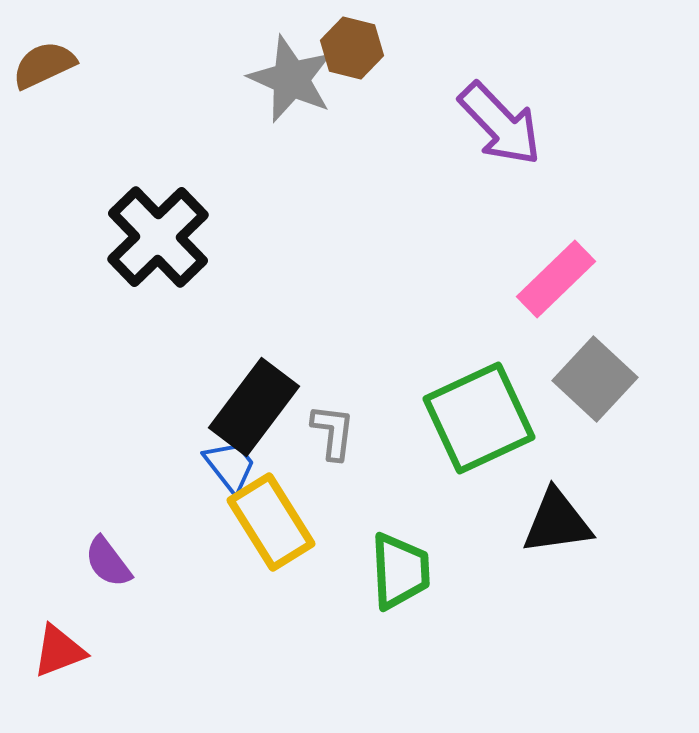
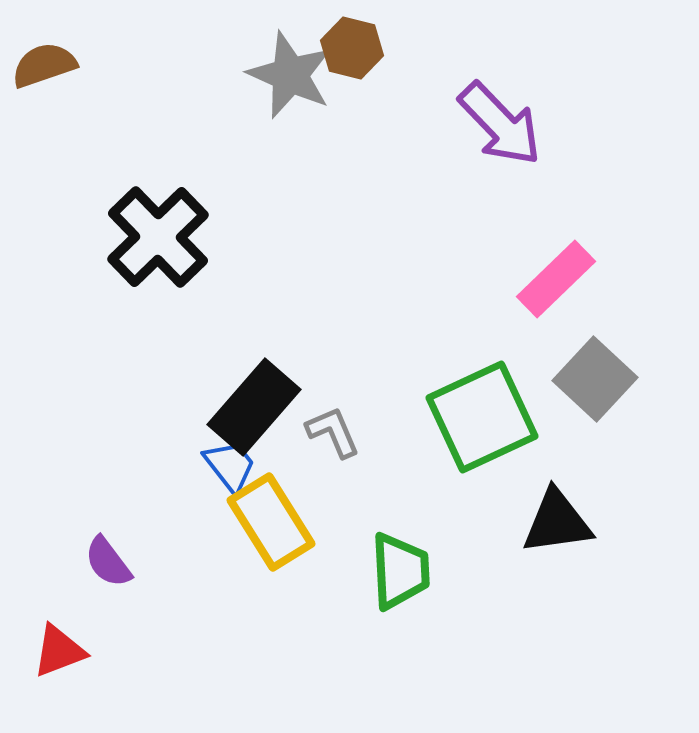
brown semicircle: rotated 6 degrees clockwise
gray star: moved 1 px left, 4 px up
black rectangle: rotated 4 degrees clockwise
green square: moved 3 px right, 1 px up
gray L-shape: rotated 30 degrees counterclockwise
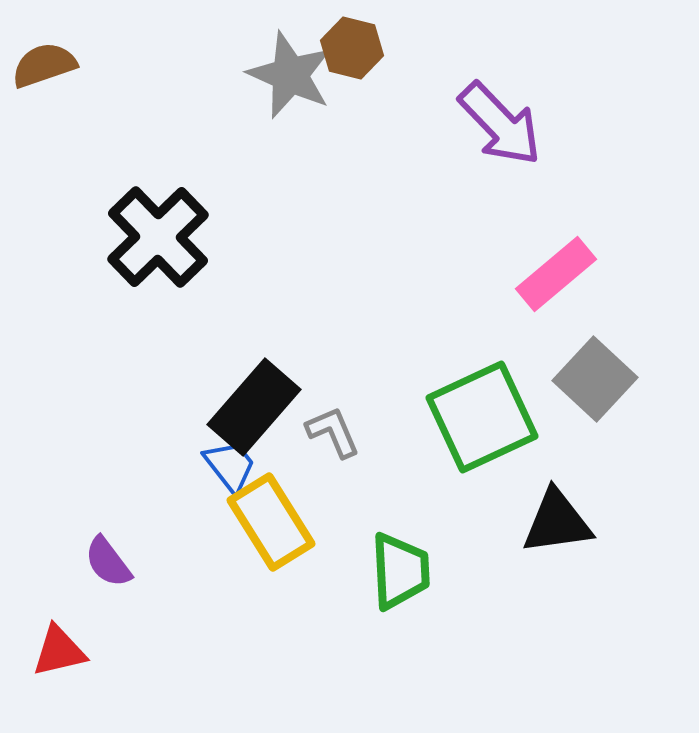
pink rectangle: moved 5 px up; rotated 4 degrees clockwise
red triangle: rotated 8 degrees clockwise
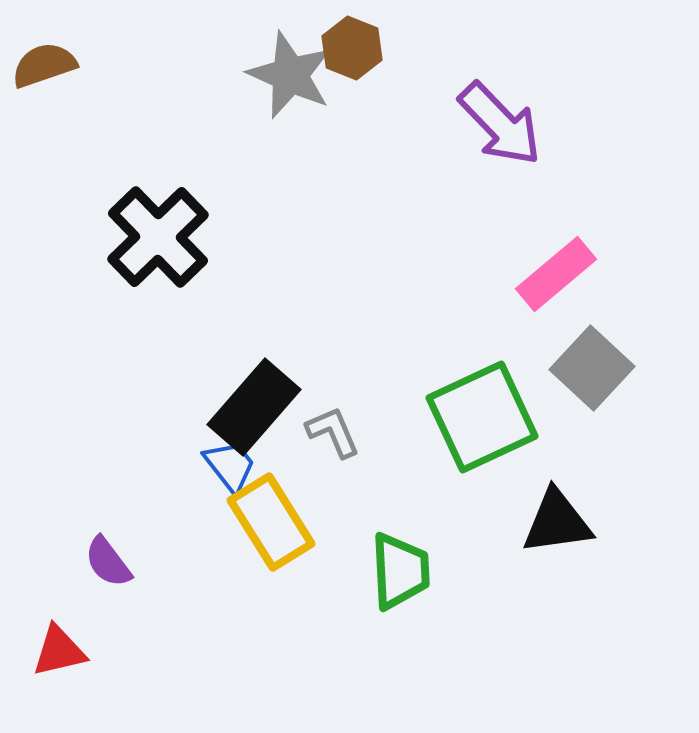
brown hexagon: rotated 8 degrees clockwise
gray square: moved 3 px left, 11 px up
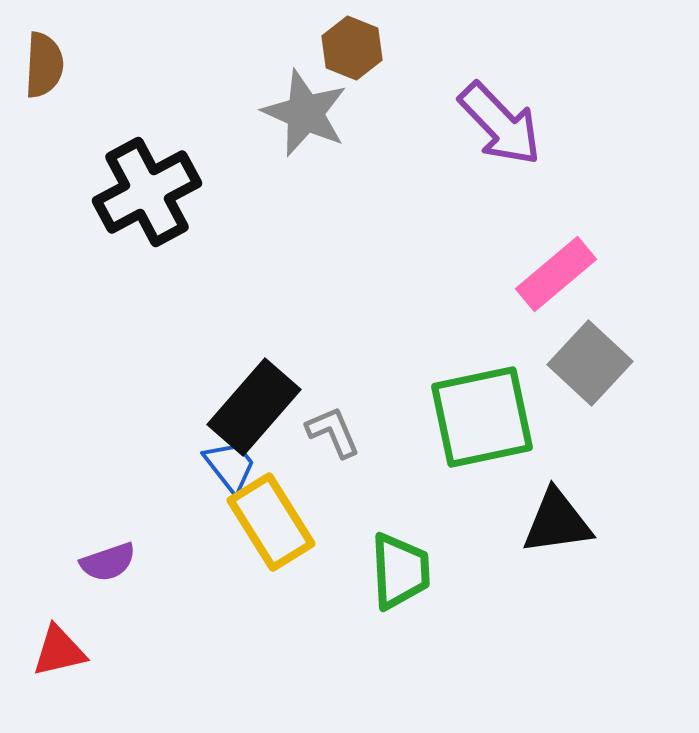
brown semicircle: rotated 112 degrees clockwise
gray star: moved 15 px right, 38 px down
black cross: moved 11 px left, 45 px up; rotated 16 degrees clockwise
gray square: moved 2 px left, 5 px up
green square: rotated 13 degrees clockwise
purple semicircle: rotated 72 degrees counterclockwise
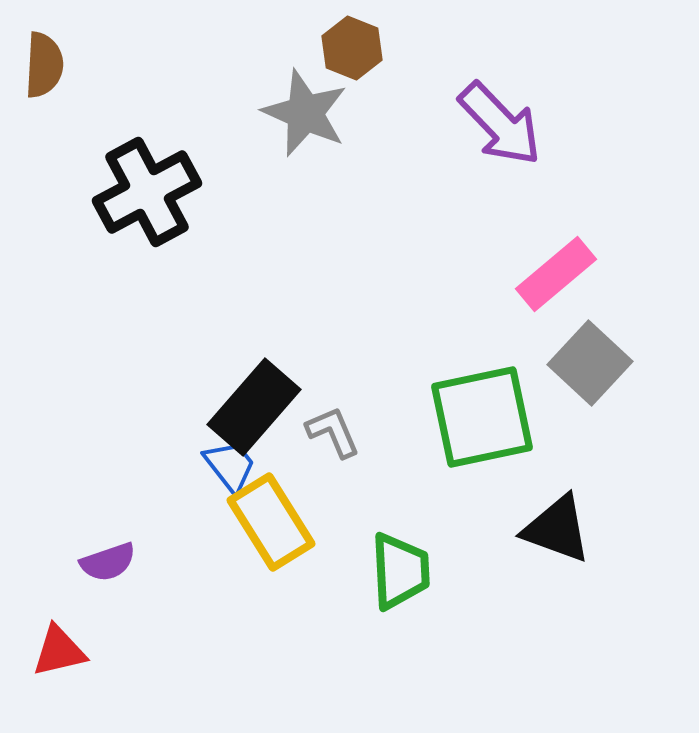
black triangle: moved 7 px down; rotated 28 degrees clockwise
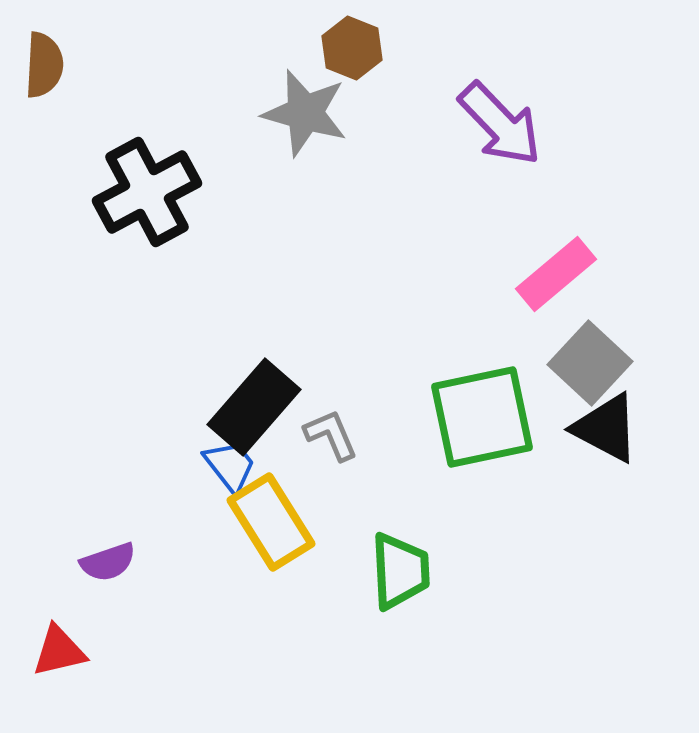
gray star: rotated 8 degrees counterclockwise
gray L-shape: moved 2 px left, 3 px down
black triangle: moved 49 px right, 101 px up; rotated 8 degrees clockwise
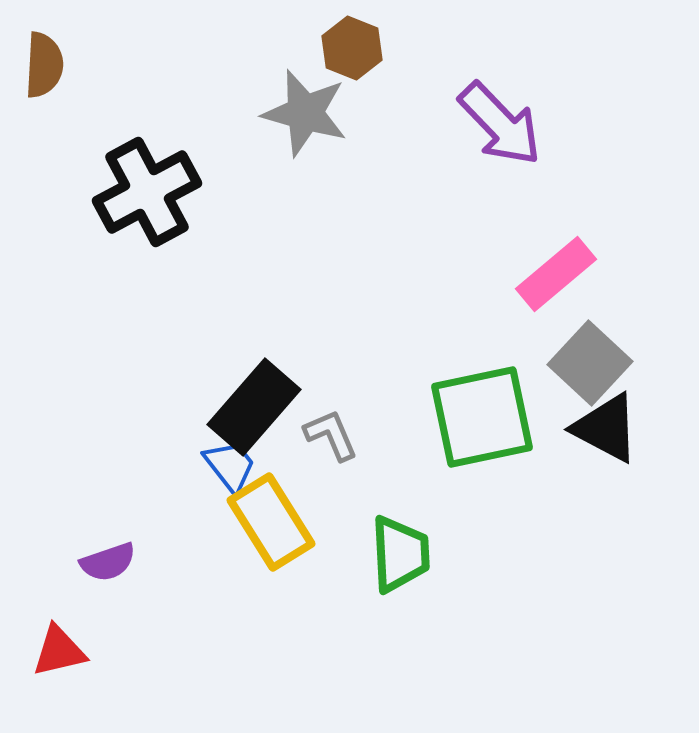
green trapezoid: moved 17 px up
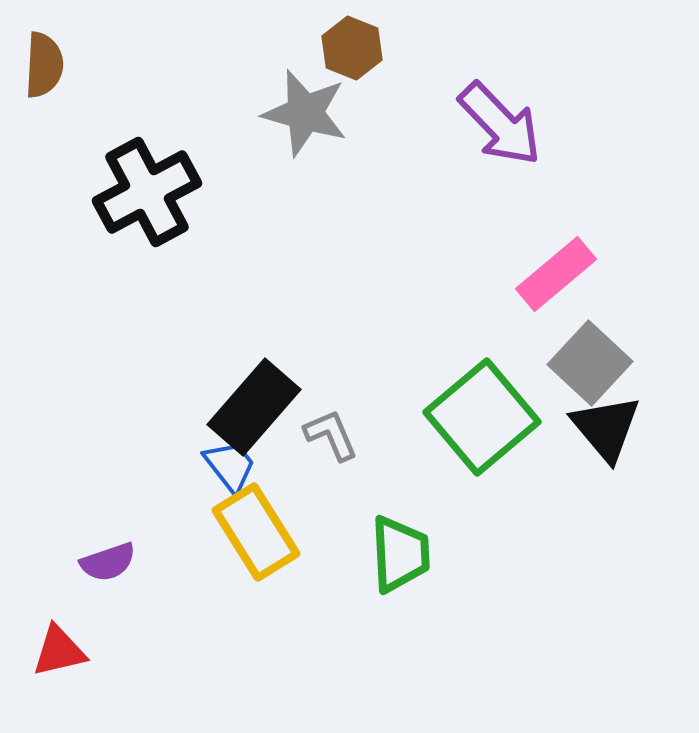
green square: rotated 28 degrees counterclockwise
black triangle: rotated 22 degrees clockwise
yellow rectangle: moved 15 px left, 10 px down
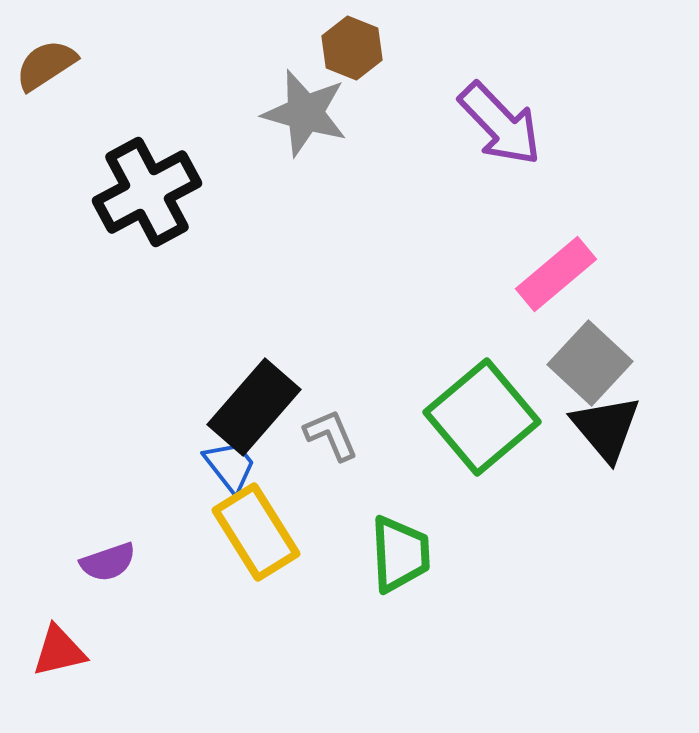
brown semicircle: moved 2 px right; rotated 126 degrees counterclockwise
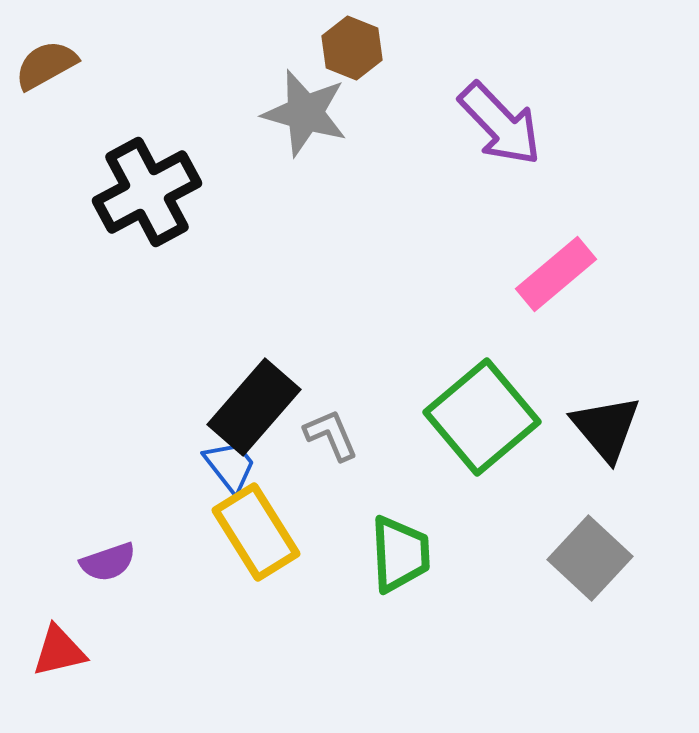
brown semicircle: rotated 4 degrees clockwise
gray square: moved 195 px down
